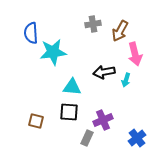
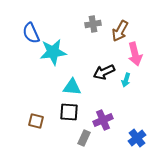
blue semicircle: rotated 20 degrees counterclockwise
black arrow: rotated 15 degrees counterclockwise
gray rectangle: moved 3 px left
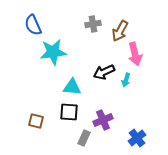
blue semicircle: moved 2 px right, 8 px up
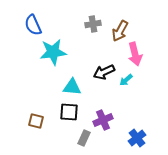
cyan arrow: rotated 32 degrees clockwise
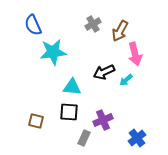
gray cross: rotated 21 degrees counterclockwise
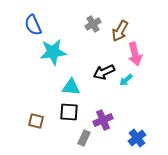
cyan triangle: moved 1 px left
